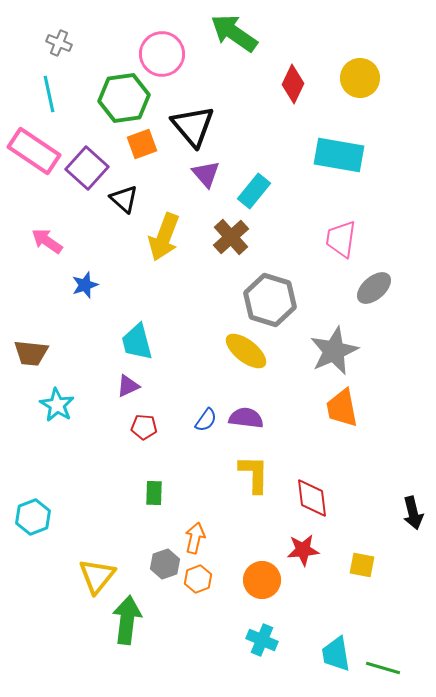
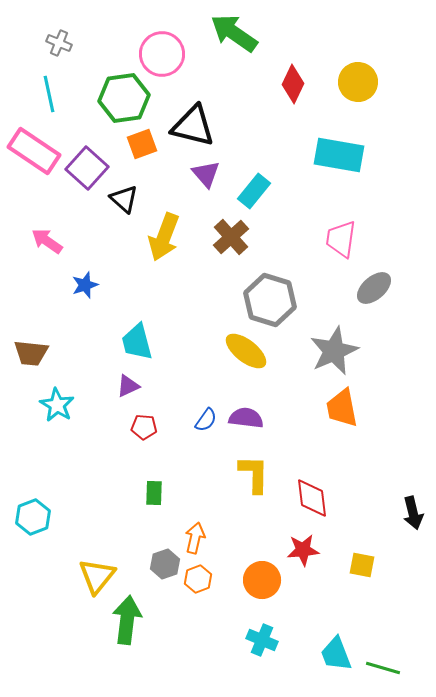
yellow circle at (360, 78): moved 2 px left, 4 px down
black triangle at (193, 126): rotated 36 degrees counterclockwise
cyan trapezoid at (336, 654): rotated 12 degrees counterclockwise
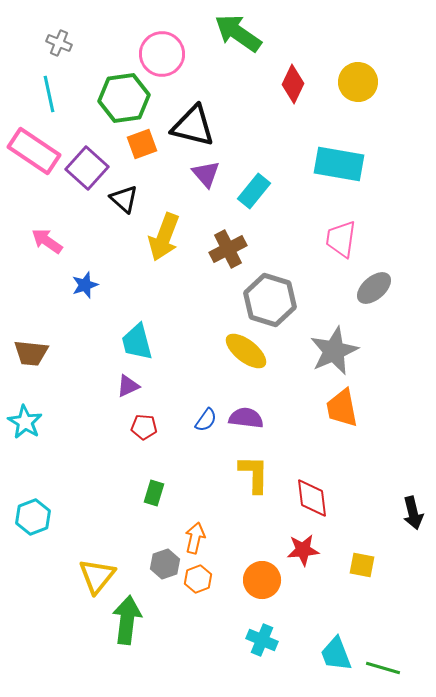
green arrow at (234, 33): moved 4 px right
cyan rectangle at (339, 155): moved 9 px down
brown cross at (231, 237): moved 3 px left, 12 px down; rotated 15 degrees clockwise
cyan star at (57, 405): moved 32 px left, 17 px down
green rectangle at (154, 493): rotated 15 degrees clockwise
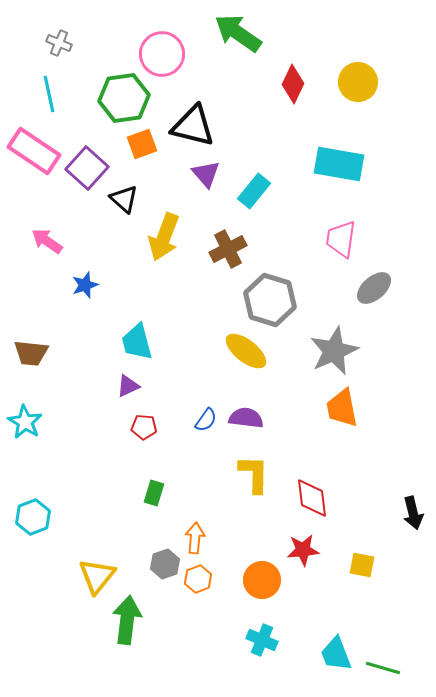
orange arrow at (195, 538): rotated 8 degrees counterclockwise
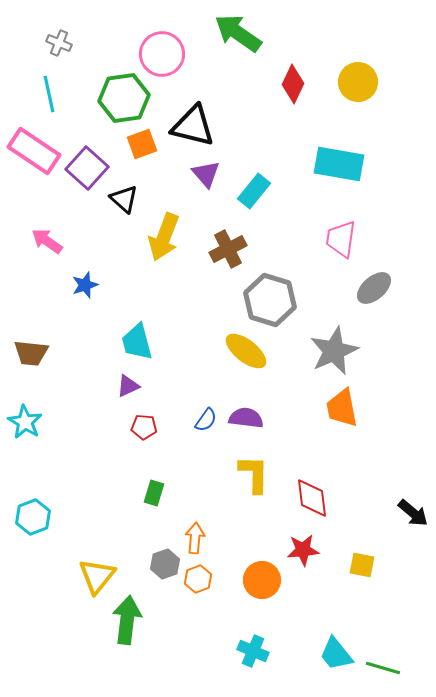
black arrow at (413, 513): rotated 36 degrees counterclockwise
cyan cross at (262, 640): moved 9 px left, 11 px down
cyan trapezoid at (336, 654): rotated 18 degrees counterclockwise
